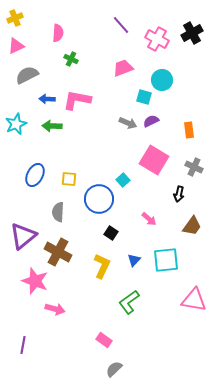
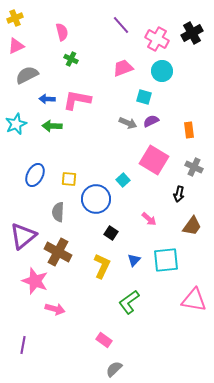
pink semicircle at (58, 33): moved 4 px right, 1 px up; rotated 18 degrees counterclockwise
cyan circle at (162, 80): moved 9 px up
blue circle at (99, 199): moved 3 px left
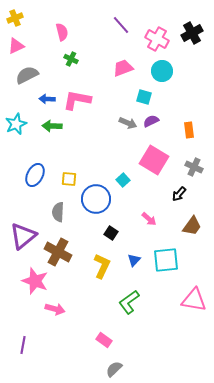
black arrow at (179, 194): rotated 28 degrees clockwise
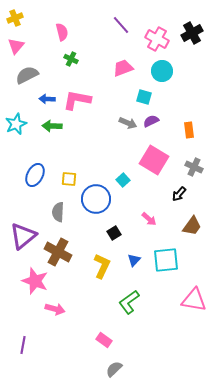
pink triangle at (16, 46): rotated 24 degrees counterclockwise
black square at (111, 233): moved 3 px right; rotated 24 degrees clockwise
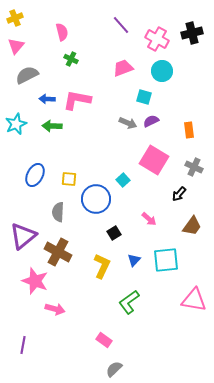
black cross at (192, 33): rotated 15 degrees clockwise
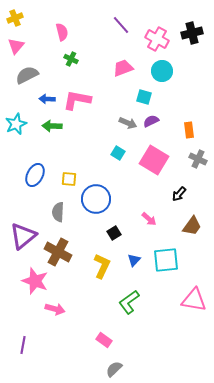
gray cross at (194, 167): moved 4 px right, 8 px up
cyan square at (123, 180): moved 5 px left, 27 px up; rotated 16 degrees counterclockwise
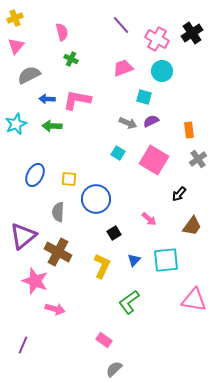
black cross at (192, 33): rotated 20 degrees counterclockwise
gray semicircle at (27, 75): moved 2 px right
gray cross at (198, 159): rotated 30 degrees clockwise
purple line at (23, 345): rotated 12 degrees clockwise
